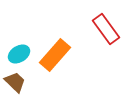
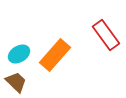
red rectangle: moved 6 px down
brown trapezoid: moved 1 px right
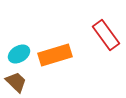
orange rectangle: rotated 32 degrees clockwise
